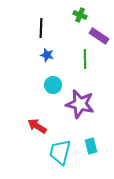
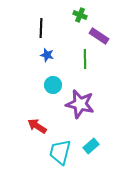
cyan rectangle: rotated 63 degrees clockwise
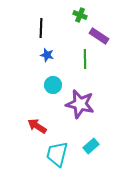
cyan trapezoid: moved 3 px left, 2 px down
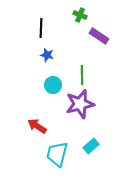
green line: moved 3 px left, 16 px down
purple star: rotated 28 degrees counterclockwise
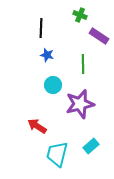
green line: moved 1 px right, 11 px up
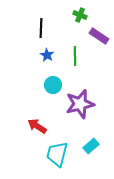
blue star: rotated 16 degrees clockwise
green line: moved 8 px left, 8 px up
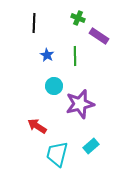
green cross: moved 2 px left, 3 px down
black line: moved 7 px left, 5 px up
cyan circle: moved 1 px right, 1 px down
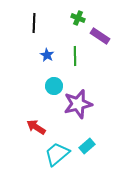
purple rectangle: moved 1 px right
purple star: moved 2 px left
red arrow: moved 1 px left, 1 px down
cyan rectangle: moved 4 px left
cyan trapezoid: rotated 36 degrees clockwise
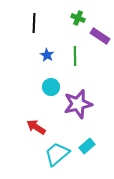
cyan circle: moved 3 px left, 1 px down
